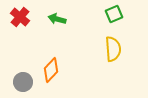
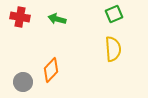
red cross: rotated 30 degrees counterclockwise
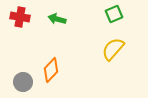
yellow semicircle: rotated 135 degrees counterclockwise
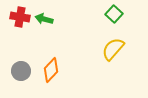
green square: rotated 24 degrees counterclockwise
green arrow: moved 13 px left
gray circle: moved 2 px left, 11 px up
